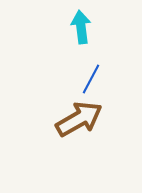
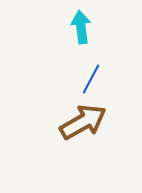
brown arrow: moved 4 px right, 3 px down
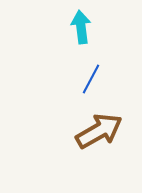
brown arrow: moved 16 px right, 9 px down
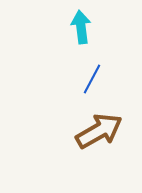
blue line: moved 1 px right
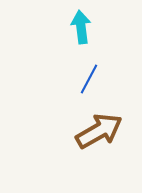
blue line: moved 3 px left
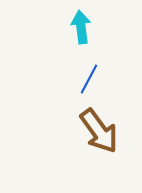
brown arrow: rotated 84 degrees clockwise
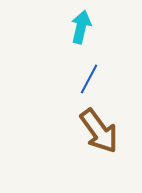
cyan arrow: rotated 20 degrees clockwise
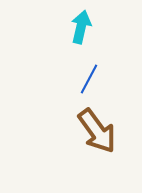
brown arrow: moved 2 px left
